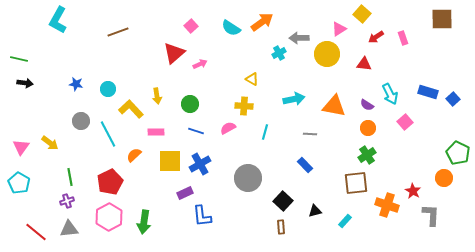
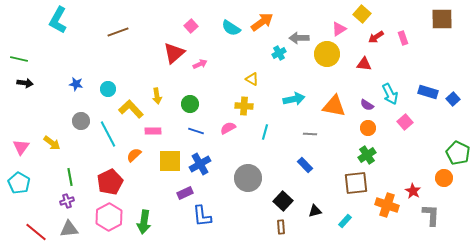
pink rectangle at (156, 132): moved 3 px left, 1 px up
yellow arrow at (50, 143): moved 2 px right
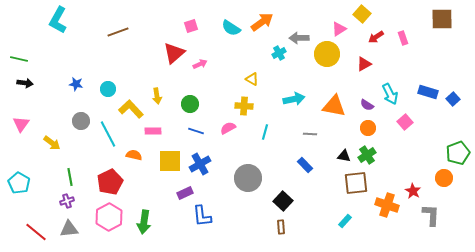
pink square at (191, 26): rotated 24 degrees clockwise
red triangle at (364, 64): rotated 35 degrees counterclockwise
pink triangle at (21, 147): moved 23 px up
green pentagon at (458, 153): rotated 25 degrees clockwise
orange semicircle at (134, 155): rotated 56 degrees clockwise
black triangle at (315, 211): moved 29 px right, 55 px up; rotated 24 degrees clockwise
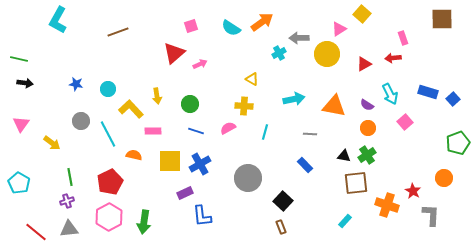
red arrow at (376, 37): moved 17 px right, 21 px down; rotated 28 degrees clockwise
green pentagon at (458, 153): moved 10 px up
brown rectangle at (281, 227): rotated 16 degrees counterclockwise
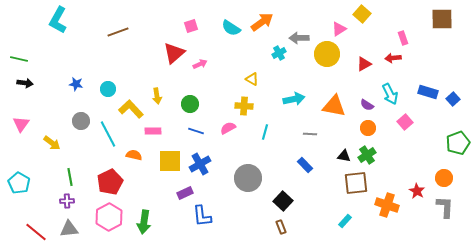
red star at (413, 191): moved 4 px right
purple cross at (67, 201): rotated 16 degrees clockwise
gray L-shape at (431, 215): moved 14 px right, 8 px up
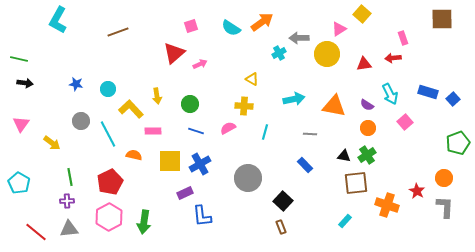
red triangle at (364, 64): rotated 21 degrees clockwise
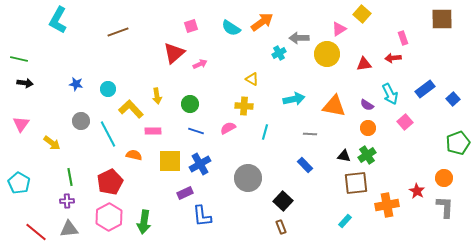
blue rectangle at (428, 92): moved 3 px left, 3 px up; rotated 54 degrees counterclockwise
orange cross at (387, 205): rotated 30 degrees counterclockwise
